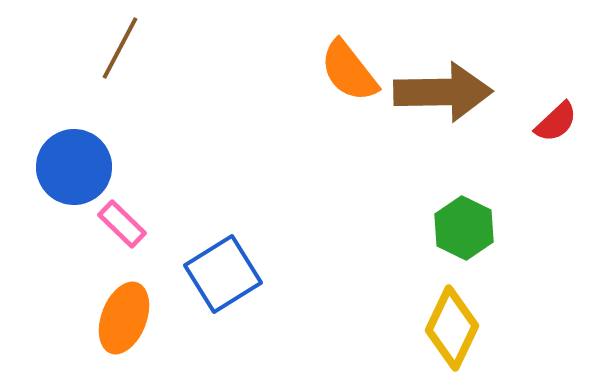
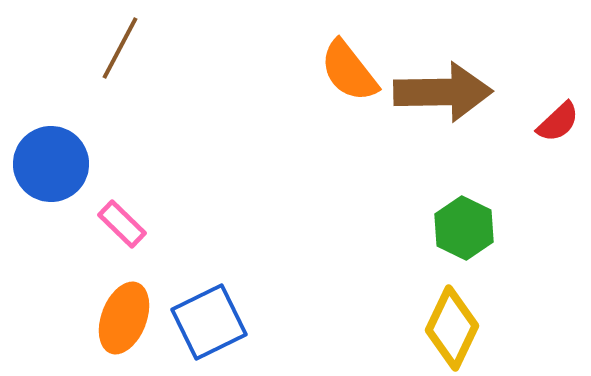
red semicircle: moved 2 px right
blue circle: moved 23 px left, 3 px up
blue square: moved 14 px left, 48 px down; rotated 6 degrees clockwise
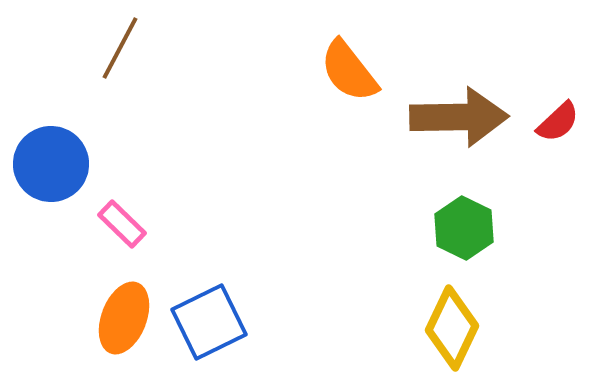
brown arrow: moved 16 px right, 25 px down
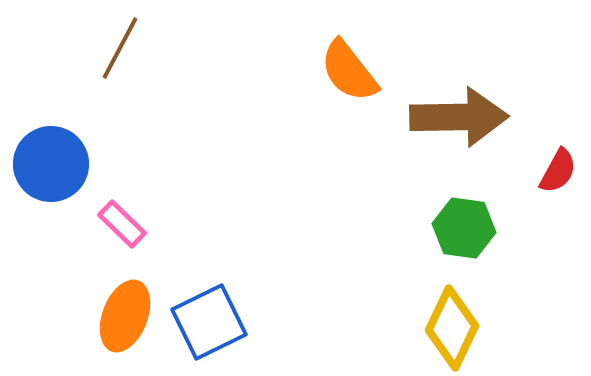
red semicircle: moved 49 px down; rotated 18 degrees counterclockwise
green hexagon: rotated 18 degrees counterclockwise
orange ellipse: moved 1 px right, 2 px up
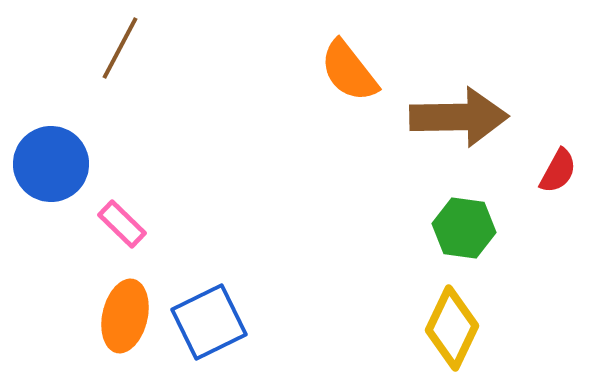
orange ellipse: rotated 8 degrees counterclockwise
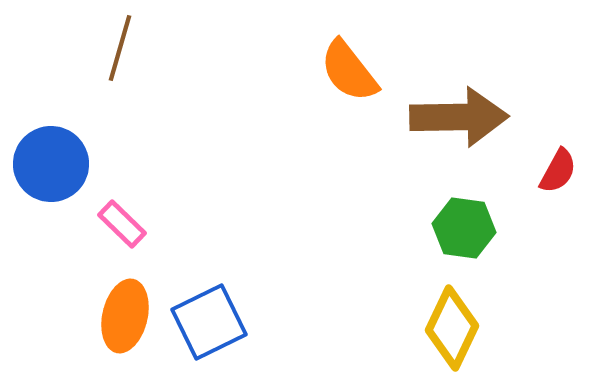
brown line: rotated 12 degrees counterclockwise
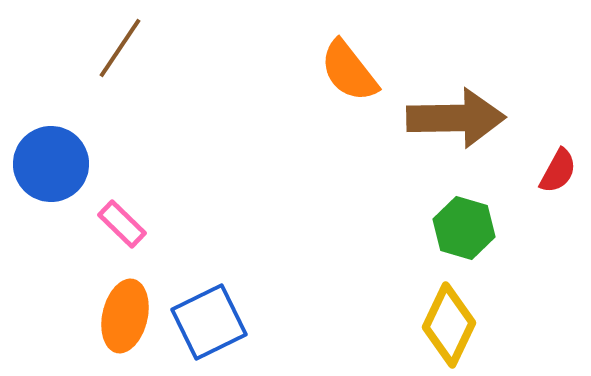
brown line: rotated 18 degrees clockwise
brown arrow: moved 3 px left, 1 px down
green hexagon: rotated 8 degrees clockwise
yellow diamond: moved 3 px left, 3 px up
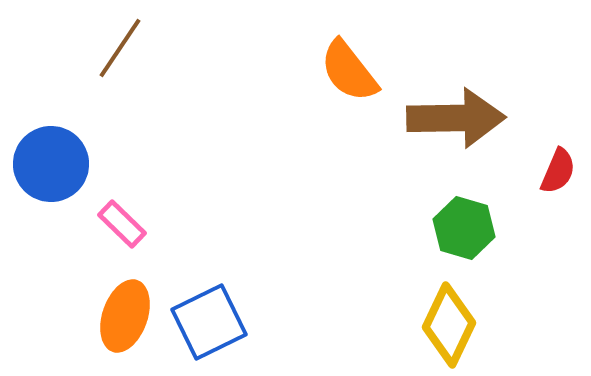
red semicircle: rotated 6 degrees counterclockwise
orange ellipse: rotated 6 degrees clockwise
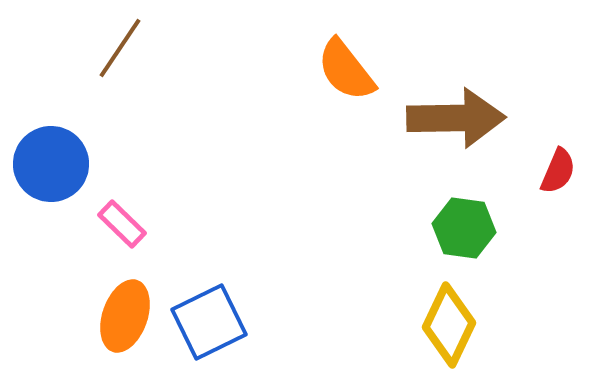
orange semicircle: moved 3 px left, 1 px up
green hexagon: rotated 8 degrees counterclockwise
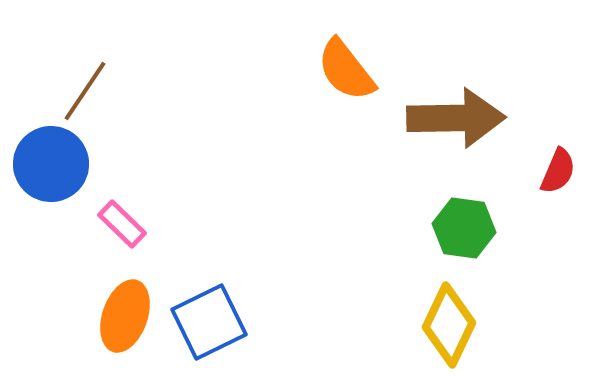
brown line: moved 35 px left, 43 px down
